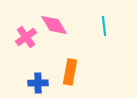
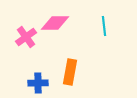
pink diamond: moved 1 px right, 2 px up; rotated 60 degrees counterclockwise
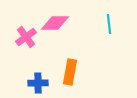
cyan line: moved 5 px right, 2 px up
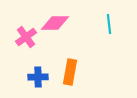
blue cross: moved 6 px up
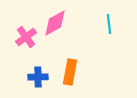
pink diamond: rotated 28 degrees counterclockwise
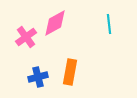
blue cross: rotated 12 degrees counterclockwise
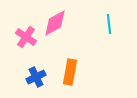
pink cross: rotated 20 degrees counterclockwise
blue cross: moved 2 px left; rotated 12 degrees counterclockwise
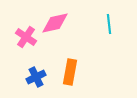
pink diamond: rotated 16 degrees clockwise
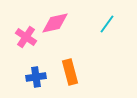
cyan line: moved 2 px left; rotated 42 degrees clockwise
orange rectangle: rotated 25 degrees counterclockwise
blue cross: rotated 18 degrees clockwise
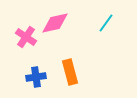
cyan line: moved 1 px left, 1 px up
